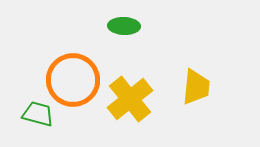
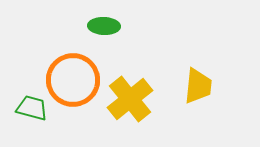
green ellipse: moved 20 px left
yellow trapezoid: moved 2 px right, 1 px up
green trapezoid: moved 6 px left, 6 px up
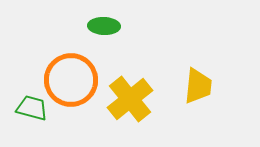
orange circle: moved 2 px left
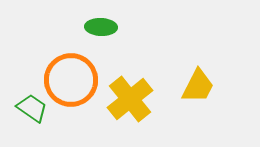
green ellipse: moved 3 px left, 1 px down
yellow trapezoid: rotated 21 degrees clockwise
green trapezoid: rotated 20 degrees clockwise
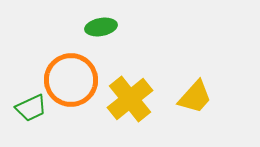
green ellipse: rotated 12 degrees counterclockwise
yellow trapezoid: moved 3 px left, 11 px down; rotated 15 degrees clockwise
green trapezoid: moved 1 px left; rotated 120 degrees clockwise
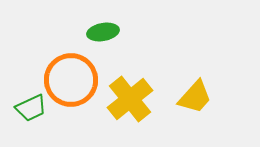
green ellipse: moved 2 px right, 5 px down
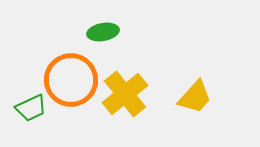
yellow cross: moved 5 px left, 5 px up
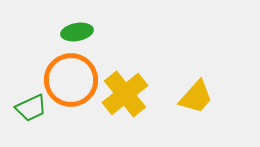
green ellipse: moved 26 px left
yellow trapezoid: moved 1 px right
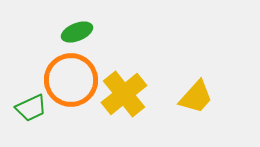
green ellipse: rotated 12 degrees counterclockwise
yellow cross: moved 1 px left
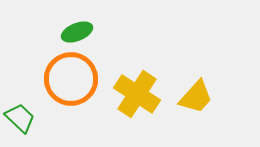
orange circle: moved 1 px up
yellow cross: moved 13 px right; rotated 18 degrees counterclockwise
green trapezoid: moved 11 px left, 10 px down; rotated 112 degrees counterclockwise
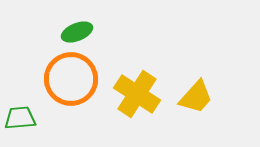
green trapezoid: rotated 48 degrees counterclockwise
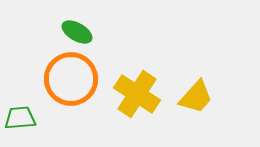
green ellipse: rotated 52 degrees clockwise
